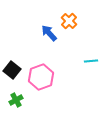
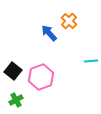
black square: moved 1 px right, 1 px down
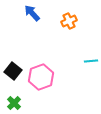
orange cross: rotated 21 degrees clockwise
blue arrow: moved 17 px left, 20 px up
green cross: moved 2 px left, 3 px down; rotated 16 degrees counterclockwise
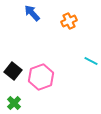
cyan line: rotated 32 degrees clockwise
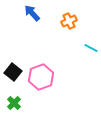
cyan line: moved 13 px up
black square: moved 1 px down
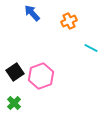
black square: moved 2 px right; rotated 18 degrees clockwise
pink hexagon: moved 1 px up
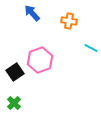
orange cross: rotated 35 degrees clockwise
pink hexagon: moved 1 px left, 16 px up
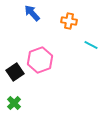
cyan line: moved 3 px up
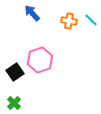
cyan line: moved 25 px up; rotated 16 degrees clockwise
